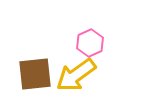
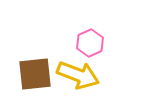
yellow arrow: moved 2 px right; rotated 123 degrees counterclockwise
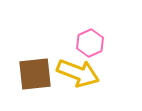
yellow arrow: moved 2 px up
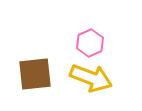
yellow arrow: moved 13 px right, 5 px down
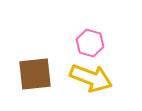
pink hexagon: rotated 20 degrees counterclockwise
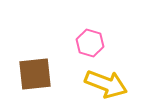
yellow arrow: moved 15 px right, 6 px down
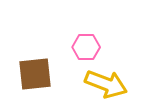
pink hexagon: moved 4 px left, 4 px down; rotated 16 degrees counterclockwise
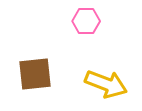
pink hexagon: moved 26 px up
